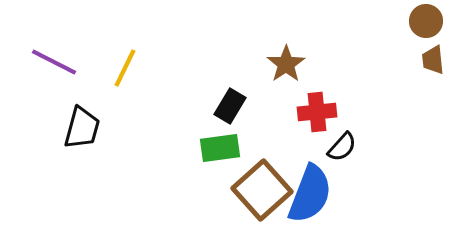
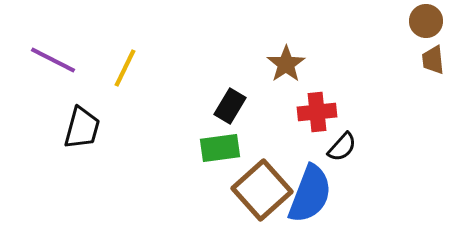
purple line: moved 1 px left, 2 px up
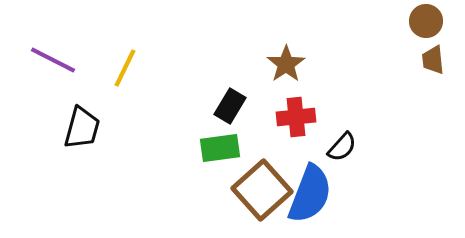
red cross: moved 21 px left, 5 px down
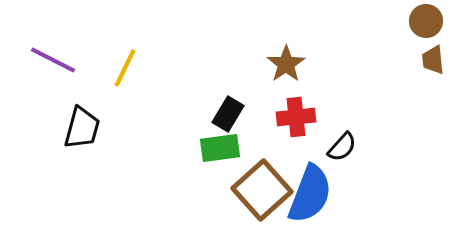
black rectangle: moved 2 px left, 8 px down
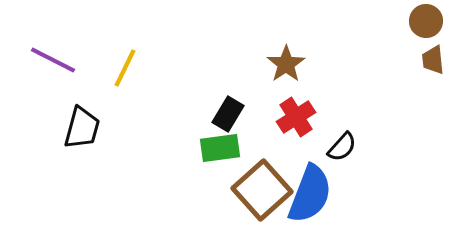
red cross: rotated 27 degrees counterclockwise
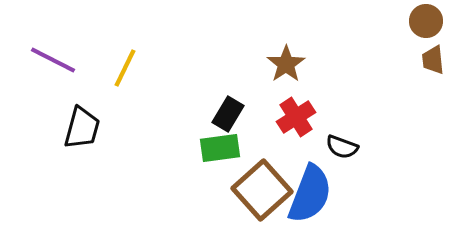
black semicircle: rotated 68 degrees clockwise
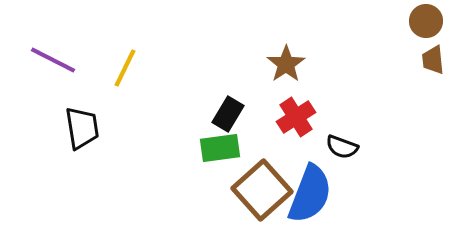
black trapezoid: rotated 24 degrees counterclockwise
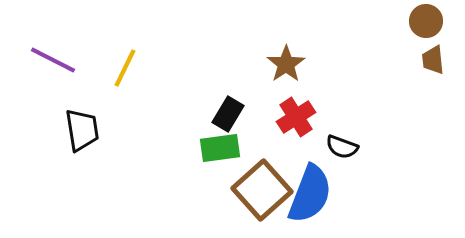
black trapezoid: moved 2 px down
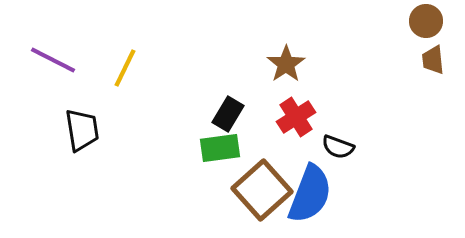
black semicircle: moved 4 px left
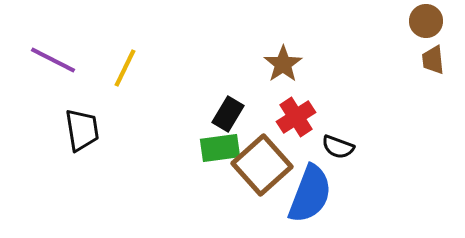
brown star: moved 3 px left
brown square: moved 25 px up
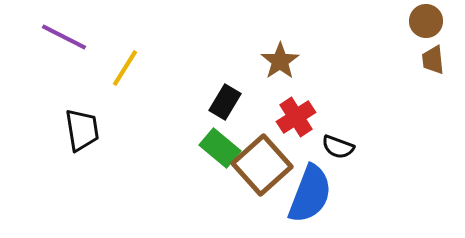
purple line: moved 11 px right, 23 px up
brown star: moved 3 px left, 3 px up
yellow line: rotated 6 degrees clockwise
black rectangle: moved 3 px left, 12 px up
green rectangle: rotated 48 degrees clockwise
